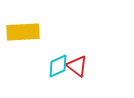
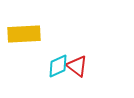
yellow rectangle: moved 1 px right, 2 px down
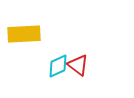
red triangle: moved 1 px right, 1 px up
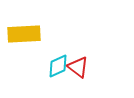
red triangle: moved 2 px down
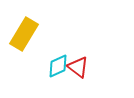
yellow rectangle: rotated 56 degrees counterclockwise
